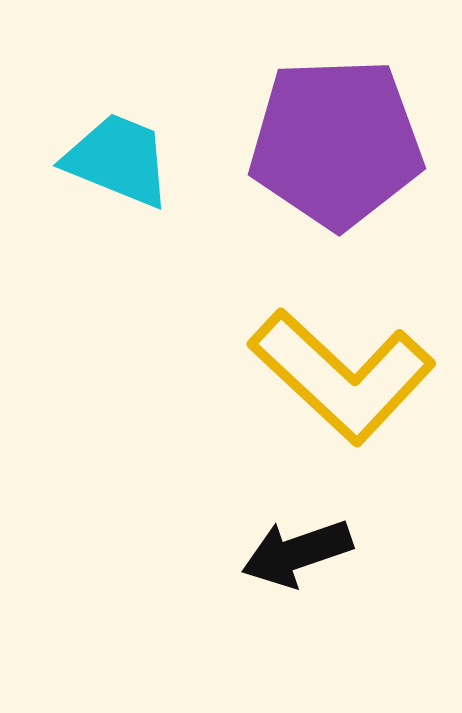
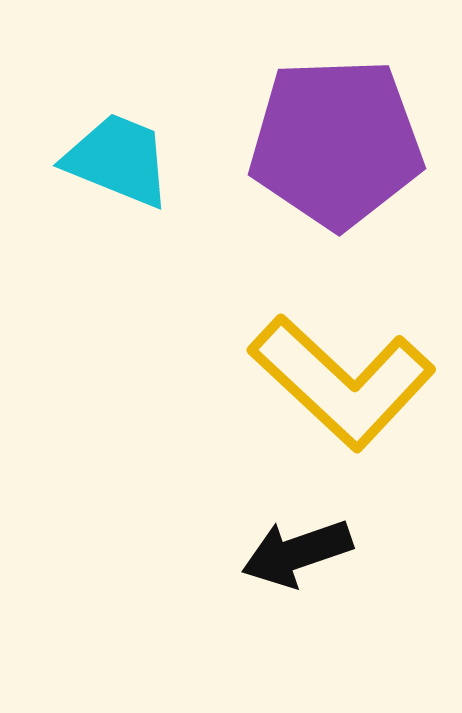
yellow L-shape: moved 6 px down
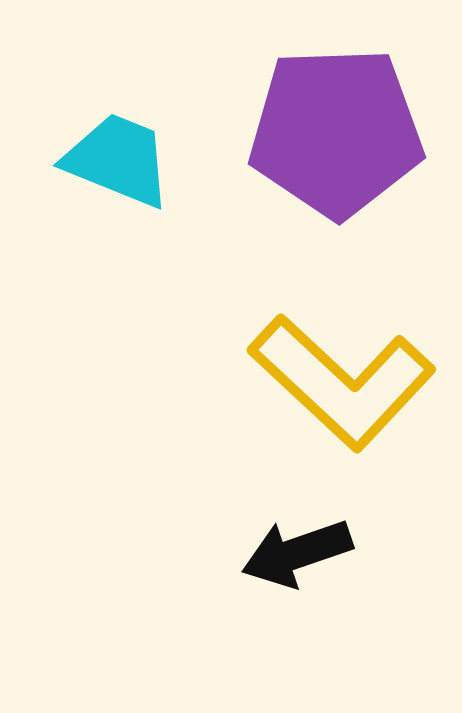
purple pentagon: moved 11 px up
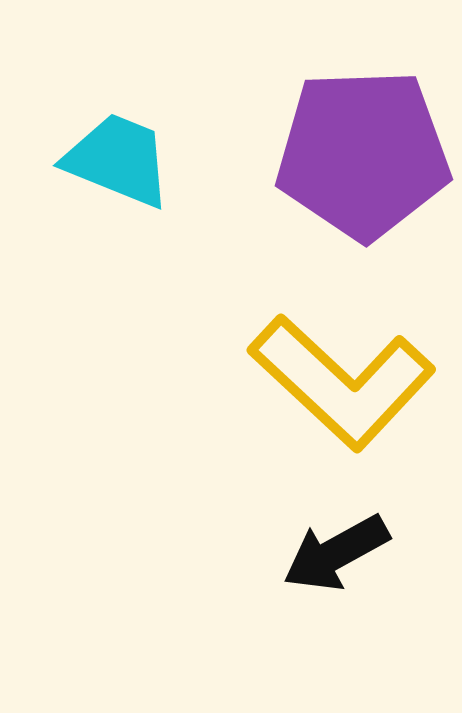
purple pentagon: moved 27 px right, 22 px down
black arrow: moved 39 px right; rotated 10 degrees counterclockwise
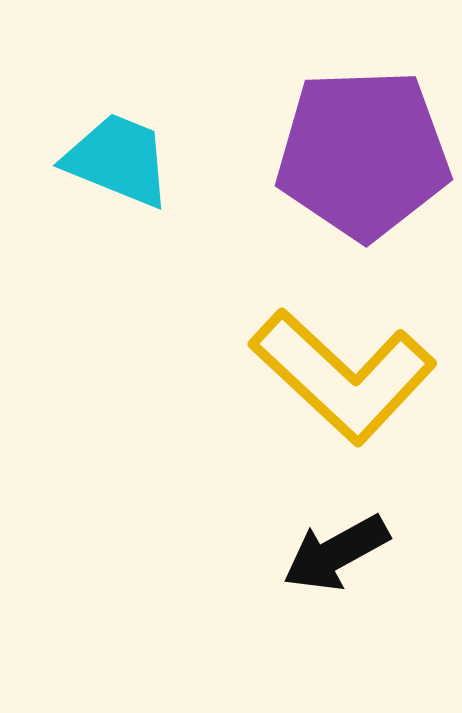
yellow L-shape: moved 1 px right, 6 px up
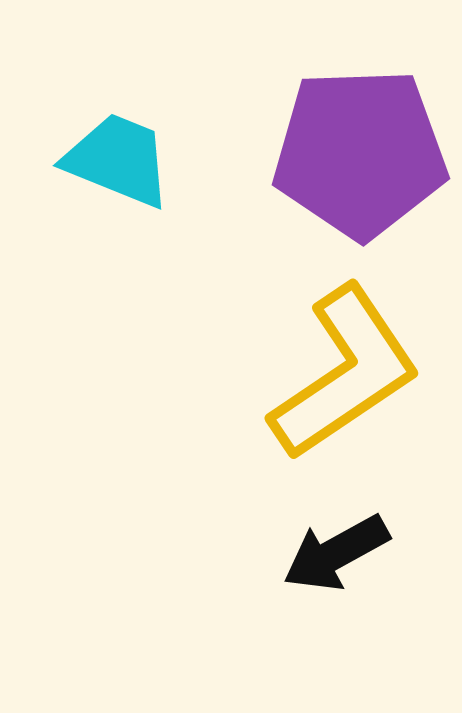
purple pentagon: moved 3 px left, 1 px up
yellow L-shape: moved 2 px right, 3 px up; rotated 77 degrees counterclockwise
